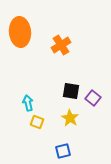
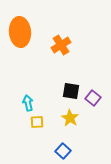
yellow square: rotated 24 degrees counterclockwise
blue square: rotated 35 degrees counterclockwise
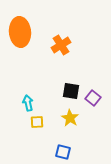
blue square: moved 1 px down; rotated 28 degrees counterclockwise
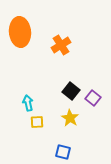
black square: rotated 30 degrees clockwise
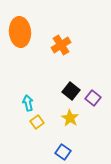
yellow square: rotated 32 degrees counterclockwise
blue square: rotated 21 degrees clockwise
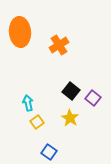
orange cross: moved 2 px left
blue square: moved 14 px left
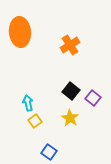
orange cross: moved 11 px right
yellow square: moved 2 px left, 1 px up
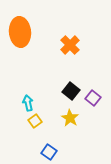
orange cross: rotated 12 degrees counterclockwise
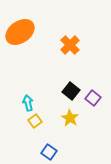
orange ellipse: rotated 60 degrees clockwise
